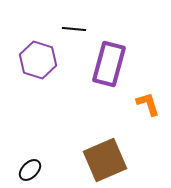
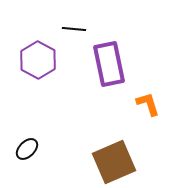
purple hexagon: rotated 12 degrees clockwise
purple rectangle: rotated 27 degrees counterclockwise
brown square: moved 9 px right, 2 px down
black ellipse: moved 3 px left, 21 px up
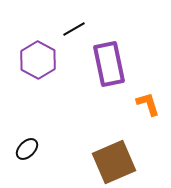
black line: rotated 35 degrees counterclockwise
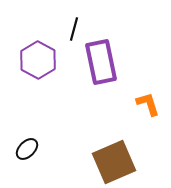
black line: rotated 45 degrees counterclockwise
purple rectangle: moved 8 px left, 2 px up
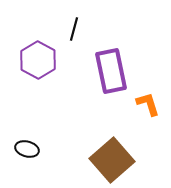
purple rectangle: moved 10 px right, 9 px down
black ellipse: rotated 60 degrees clockwise
brown square: moved 2 px left, 2 px up; rotated 18 degrees counterclockwise
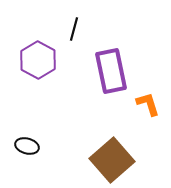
black ellipse: moved 3 px up
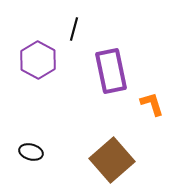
orange L-shape: moved 4 px right
black ellipse: moved 4 px right, 6 px down
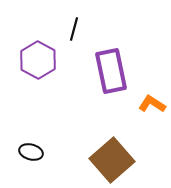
orange L-shape: rotated 40 degrees counterclockwise
